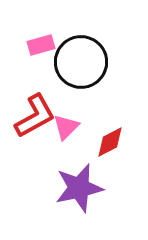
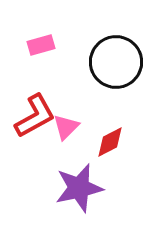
black circle: moved 35 px right
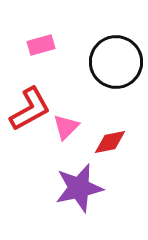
red L-shape: moved 5 px left, 7 px up
red diamond: rotated 16 degrees clockwise
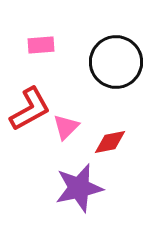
pink rectangle: rotated 12 degrees clockwise
